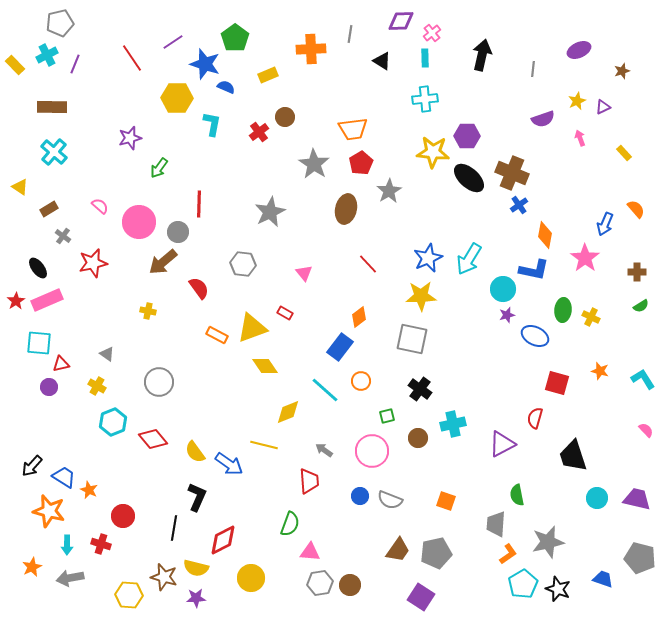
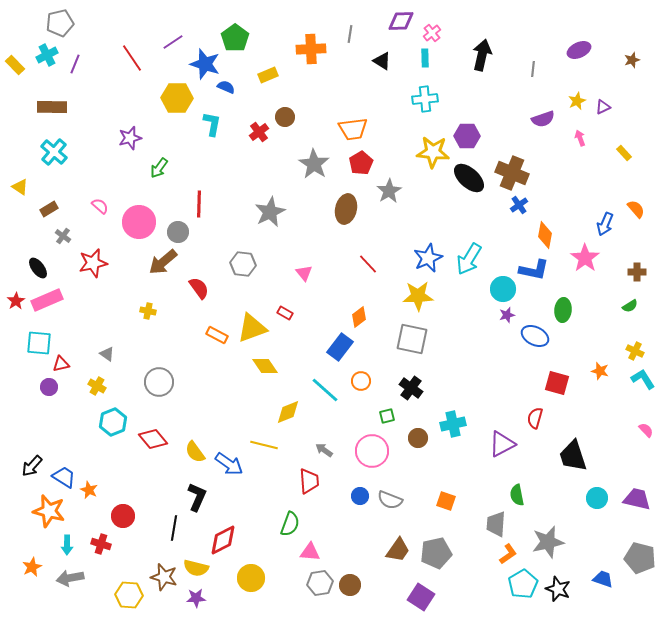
brown star at (622, 71): moved 10 px right, 11 px up
yellow star at (421, 296): moved 3 px left
green semicircle at (641, 306): moved 11 px left
yellow cross at (591, 317): moved 44 px right, 34 px down
black cross at (420, 389): moved 9 px left, 1 px up
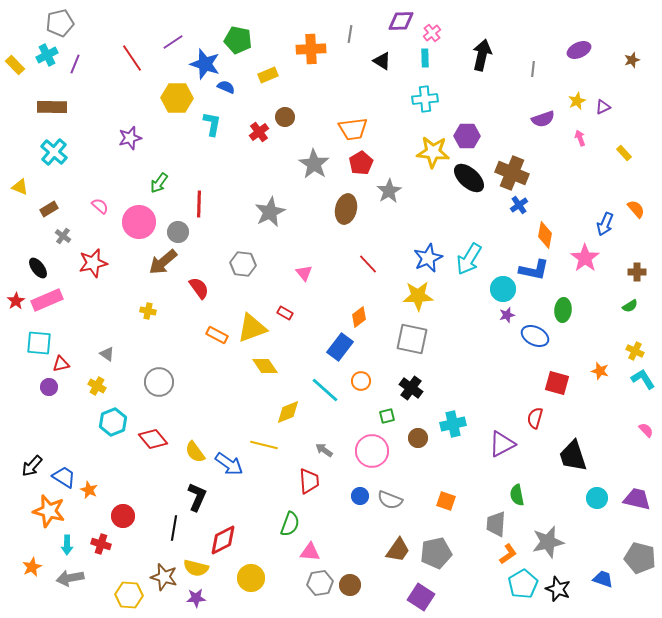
green pentagon at (235, 38): moved 3 px right, 2 px down; rotated 24 degrees counterclockwise
green arrow at (159, 168): moved 15 px down
yellow triangle at (20, 187): rotated 12 degrees counterclockwise
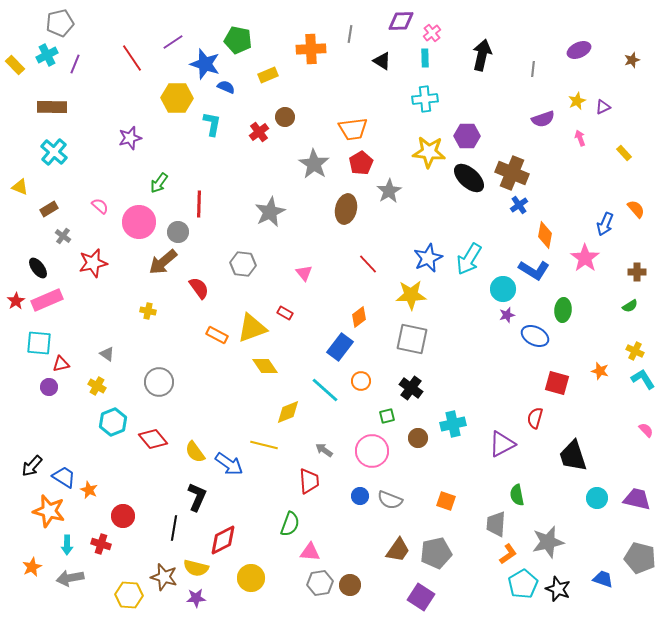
yellow star at (433, 152): moved 4 px left
blue L-shape at (534, 270): rotated 20 degrees clockwise
yellow star at (418, 296): moved 7 px left, 1 px up
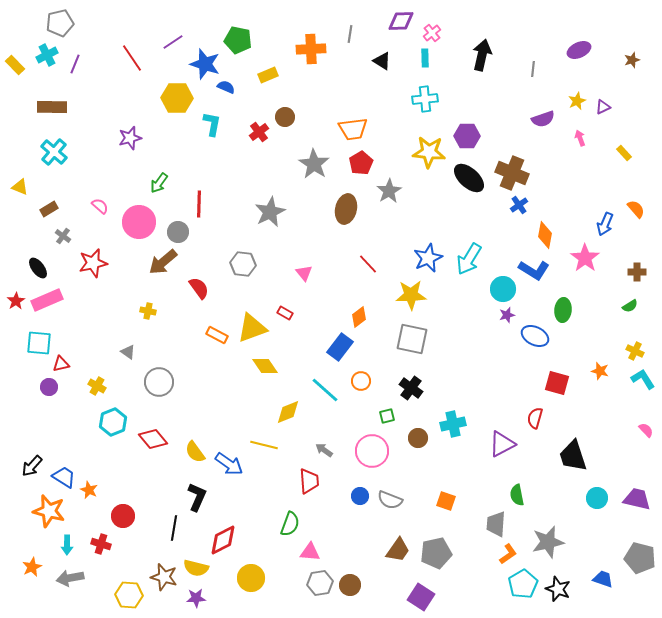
gray triangle at (107, 354): moved 21 px right, 2 px up
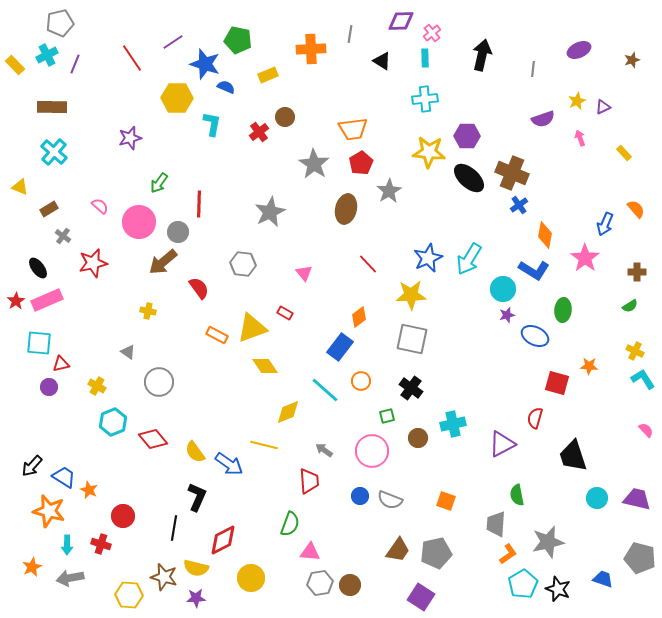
orange star at (600, 371): moved 11 px left, 5 px up; rotated 12 degrees counterclockwise
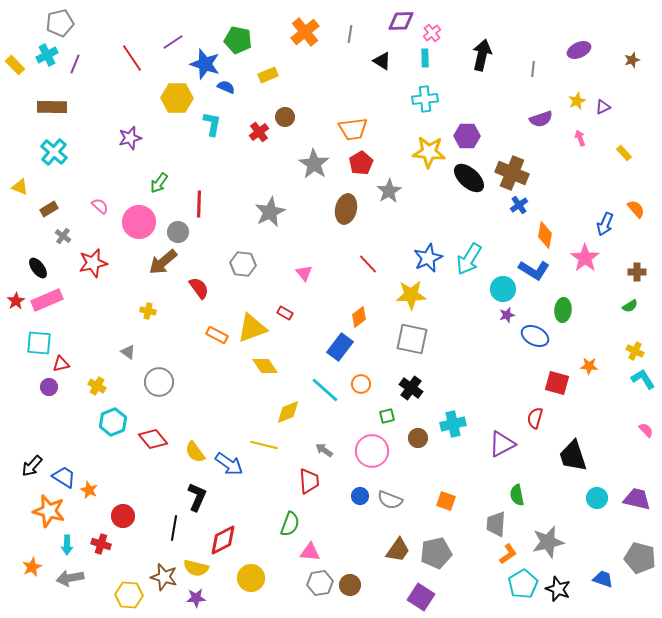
orange cross at (311, 49): moved 6 px left, 17 px up; rotated 36 degrees counterclockwise
purple semicircle at (543, 119): moved 2 px left
orange circle at (361, 381): moved 3 px down
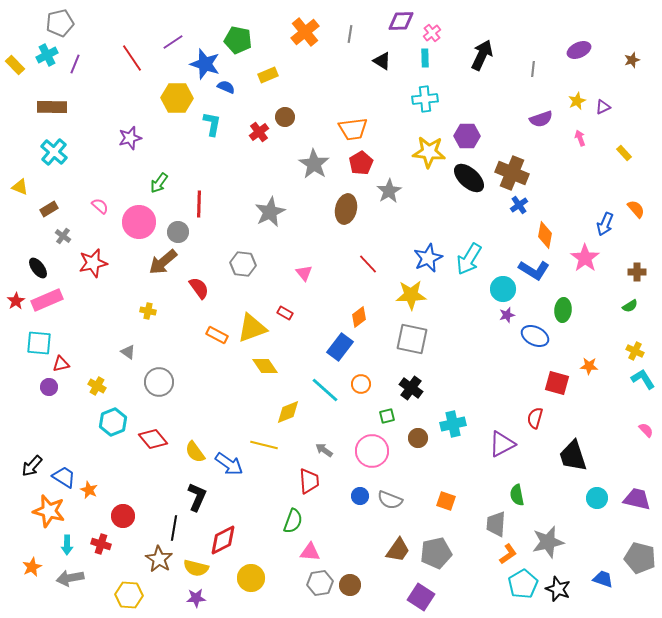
black arrow at (482, 55): rotated 12 degrees clockwise
green semicircle at (290, 524): moved 3 px right, 3 px up
brown star at (164, 577): moved 5 px left, 18 px up; rotated 16 degrees clockwise
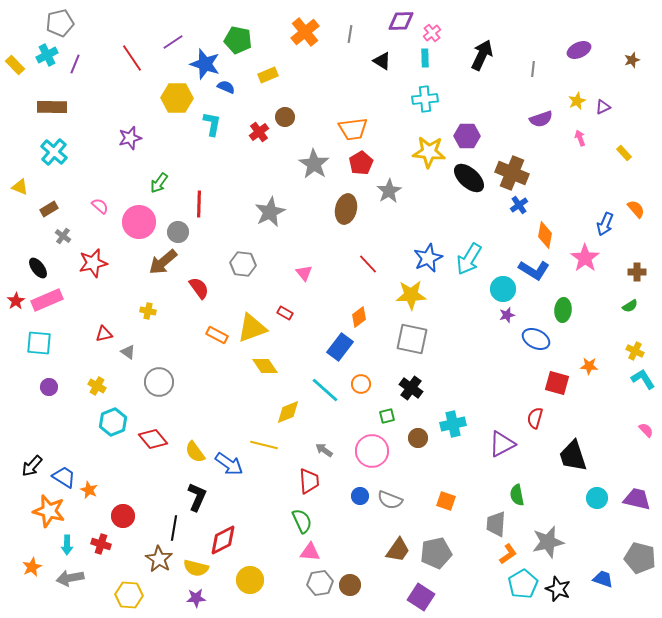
blue ellipse at (535, 336): moved 1 px right, 3 px down
red triangle at (61, 364): moved 43 px right, 30 px up
green semicircle at (293, 521): moved 9 px right; rotated 45 degrees counterclockwise
yellow circle at (251, 578): moved 1 px left, 2 px down
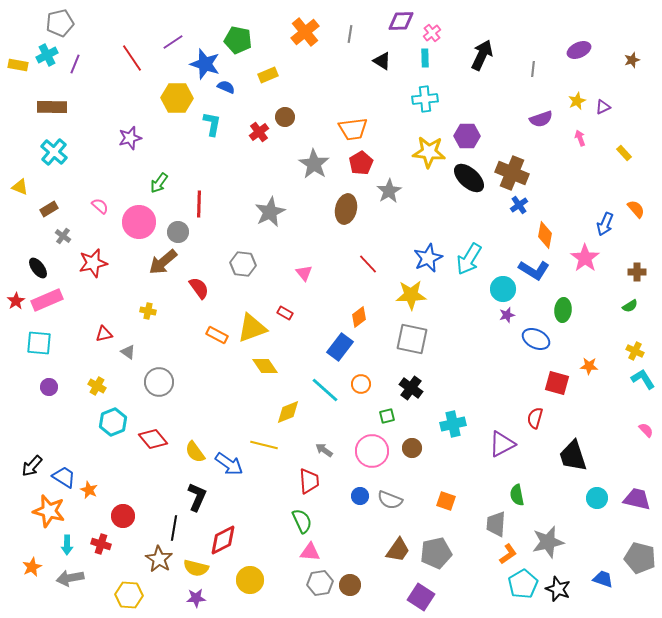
yellow rectangle at (15, 65): moved 3 px right; rotated 36 degrees counterclockwise
brown circle at (418, 438): moved 6 px left, 10 px down
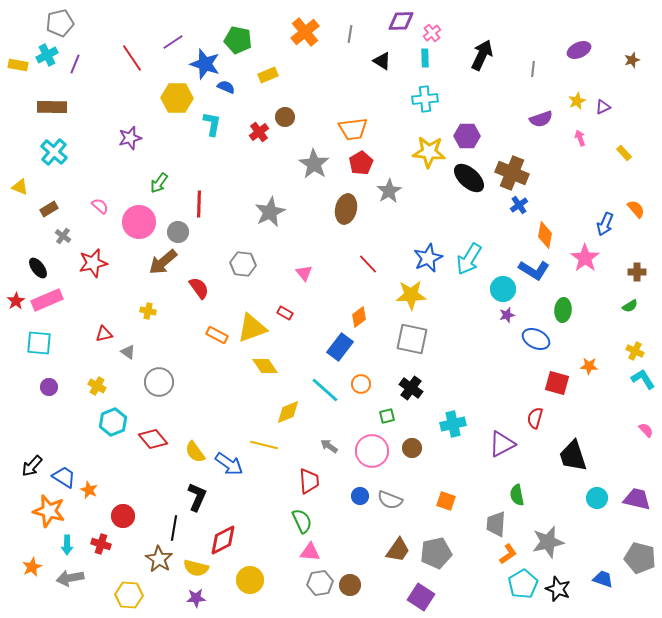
gray arrow at (324, 450): moved 5 px right, 4 px up
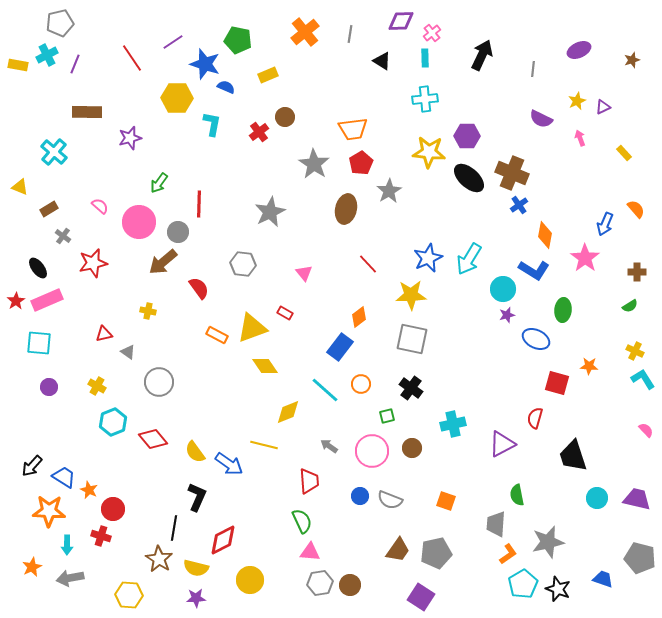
brown rectangle at (52, 107): moved 35 px right, 5 px down
purple semicircle at (541, 119): rotated 45 degrees clockwise
orange star at (49, 511): rotated 12 degrees counterclockwise
red circle at (123, 516): moved 10 px left, 7 px up
red cross at (101, 544): moved 8 px up
